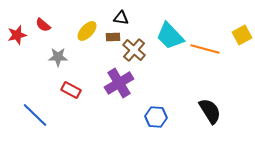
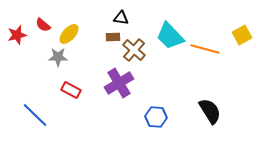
yellow ellipse: moved 18 px left, 3 px down
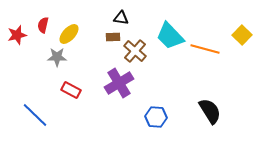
red semicircle: rotated 63 degrees clockwise
yellow square: rotated 18 degrees counterclockwise
brown cross: moved 1 px right, 1 px down
gray star: moved 1 px left
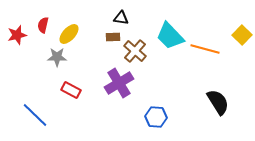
black semicircle: moved 8 px right, 9 px up
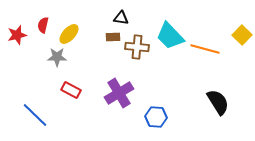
brown cross: moved 2 px right, 4 px up; rotated 35 degrees counterclockwise
purple cross: moved 10 px down
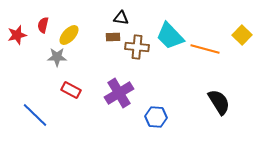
yellow ellipse: moved 1 px down
black semicircle: moved 1 px right
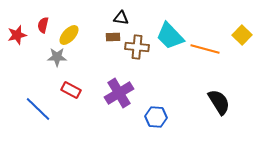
blue line: moved 3 px right, 6 px up
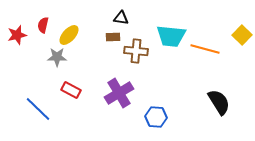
cyan trapezoid: moved 1 px right; rotated 40 degrees counterclockwise
brown cross: moved 1 px left, 4 px down
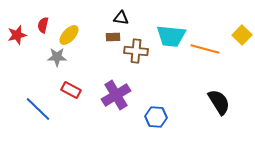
purple cross: moved 3 px left, 2 px down
